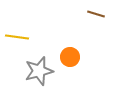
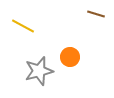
yellow line: moved 6 px right, 11 px up; rotated 20 degrees clockwise
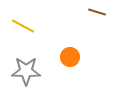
brown line: moved 1 px right, 2 px up
gray star: moved 13 px left; rotated 16 degrees clockwise
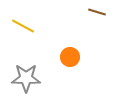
gray star: moved 7 px down
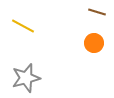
orange circle: moved 24 px right, 14 px up
gray star: rotated 16 degrees counterclockwise
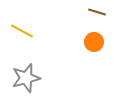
yellow line: moved 1 px left, 5 px down
orange circle: moved 1 px up
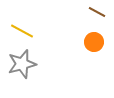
brown line: rotated 12 degrees clockwise
gray star: moved 4 px left, 14 px up
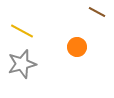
orange circle: moved 17 px left, 5 px down
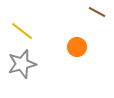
yellow line: rotated 10 degrees clockwise
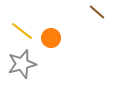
brown line: rotated 12 degrees clockwise
orange circle: moved 26 px left, 9 px up
